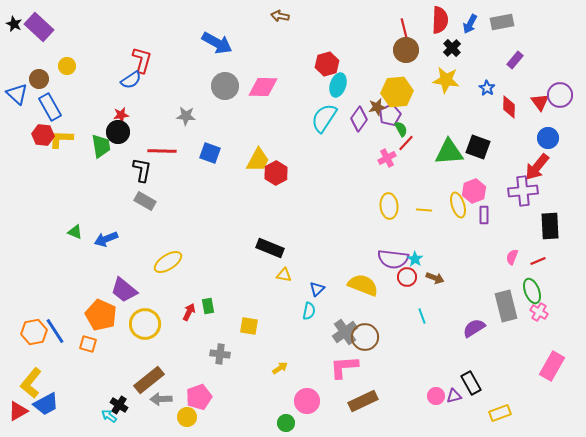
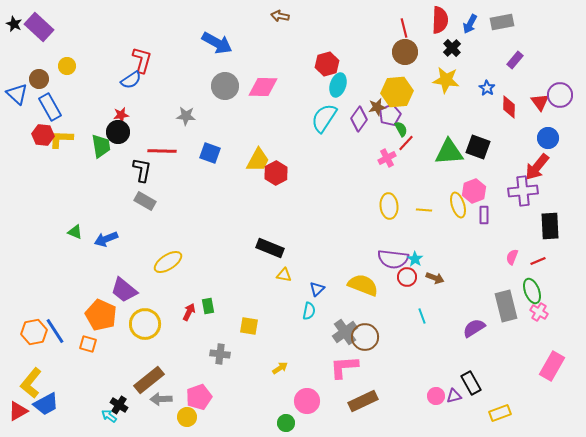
brown circle at (406, 50): moved 1 px left, 2 px down
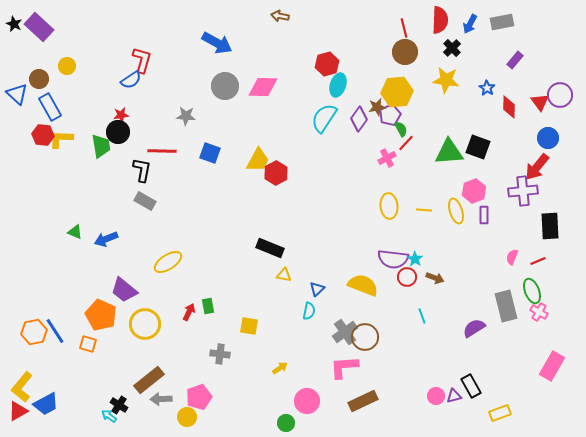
yellow ellipse at (458, 205): moved 2 px left, 6 px down
yellow L-shape at (31, 383): moved 9 px left, 4 px down
black rectangle at (471, 383): moved 3 px down
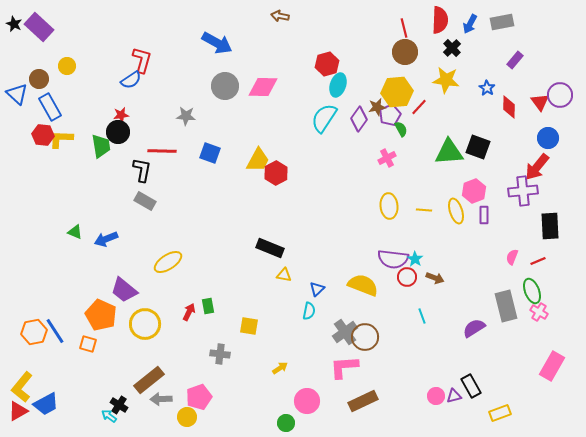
red line at (406, 143): moved 13 px right, 36 px up
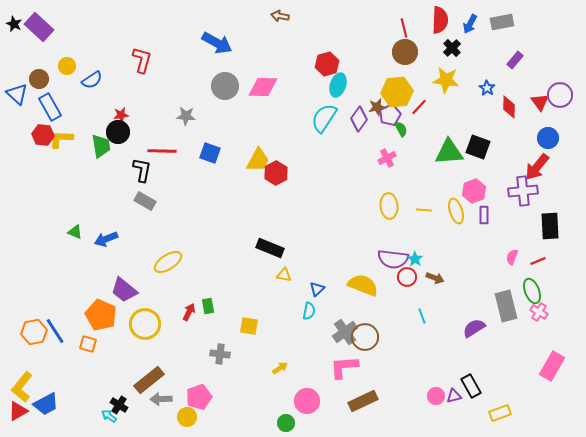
blue semicircle at (131, 80): moved 39 px left
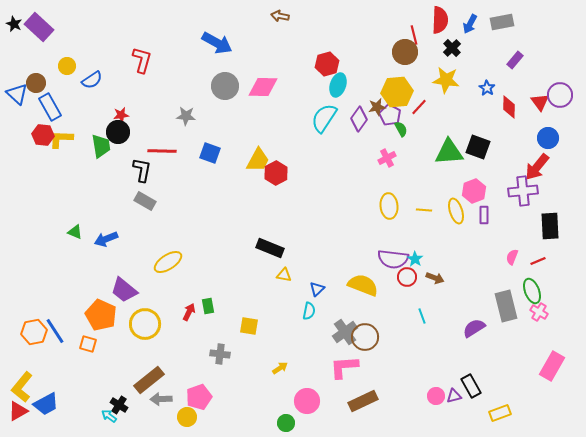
red line at (404, 28): moved 10 px right, 7 px down
brown circle at (39, 79): moved 3 px left, 4 px down
purple pentagon at (390, 115): rotated 20 degrees counterclockwise
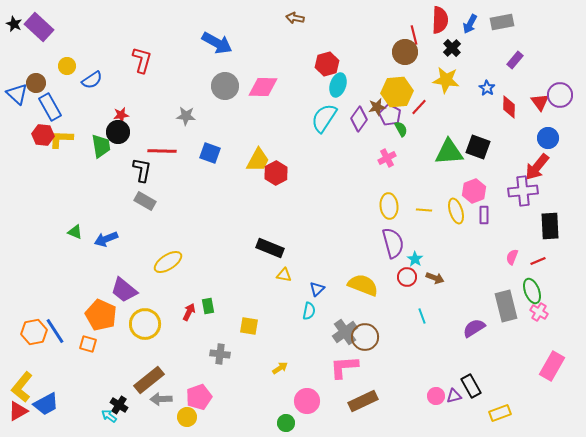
brown arrow at (280, 16): moved 15 px right, 2 px down
purple semicircle at (393, 259): moved 16 px up; rotated 112 degrees counterclockwise
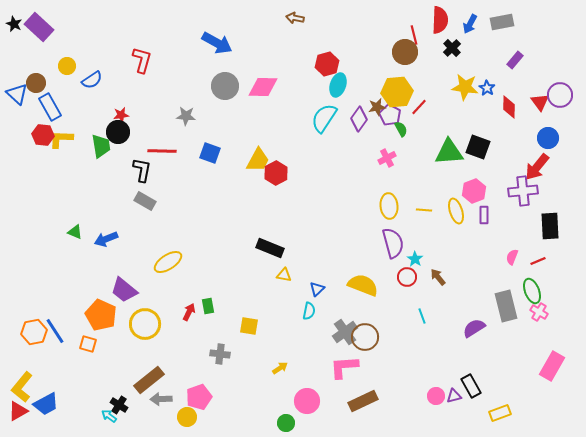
yellow star at (446, 80): moved 19 px right, 7 px down
brown arrow at (435, 278): moved 3 px right, 1 px up; rotated 150 degrees counterclockwise
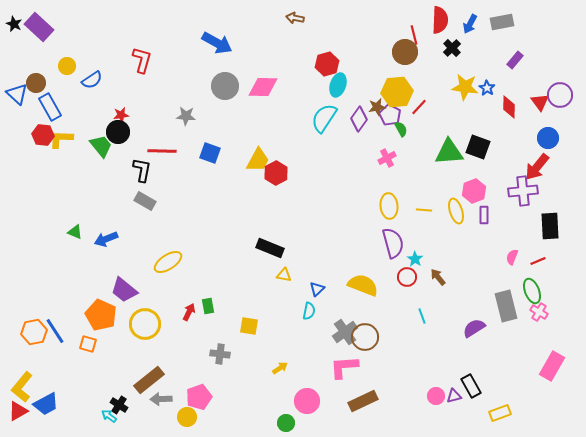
green trapezoid at (101, 146): rotated 30 degrees counterclockwise
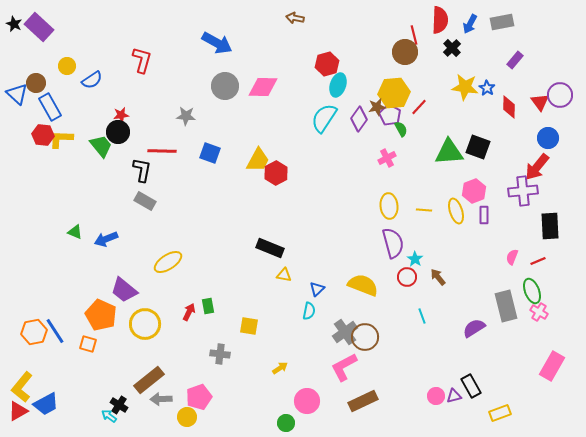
yellow hexagon at (397, 92): moved 3 px left, 1 px down
pink L-shape at (344, 367): rotated 24 degrees counterclockwise
